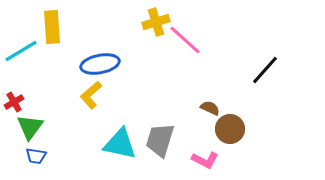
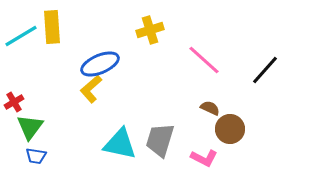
yellow cross: moved 6 px left, 8 px down
pink line: moved 19 px right, 20 px down
cyan line: moved 15 px up
blue ellipse: rotated 12 degrees counterclockwise
yellow L-shape: moved 6 px up
pink L-shape: moved 1 px left, 2 px up
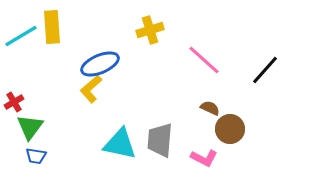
gray trapezoid: rotated 12 degrees counterclockwise
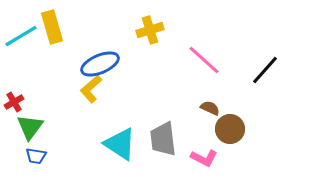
yellow rectangle: rotated 12 degrees counterclockwise
gray trapezoid: moved 3 px right, 1 px up; rotated 12 degrees counterclockwise
cyan triangle: rotated 21 degrees clockwise
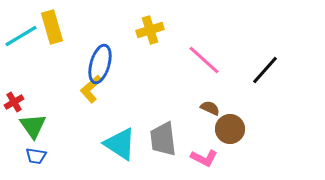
blue ellipse: rotated 51 degrees counterclockwise
green triangle: moved 3 px right, 1 px up; rotated 12 degrees counterclockwise
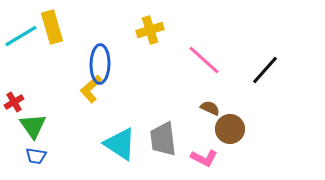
blue ellipse: rotated 15 degrees counterclockwise
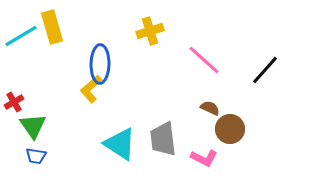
yellow cross: moved 1 px down
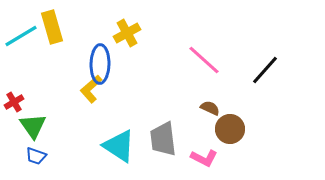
yellow cross: moved 23 px left, 2 px down; rotated 12 degrees counterclockwise
cyan triangle: moved 1 px left, 2 px down
blue trapezoid: rotated 10 degrees clockwise
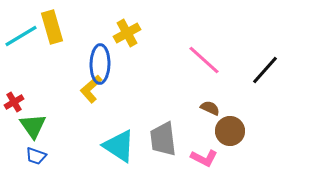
brown circle: moved 2 px down
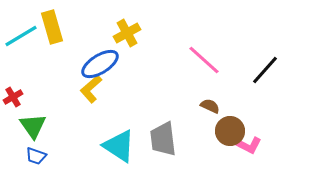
blue ellipse: rotated 57 degrees clockwise
red cross: moved 1 px left, 5 px up
brown semicircle: moved 2 px up
pink L-shape: moved 44 px right, 13 px up
